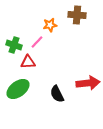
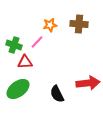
brown cross: moved 2 px right, 9 px down
red triangle: moved 3 px left
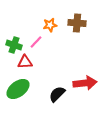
brown cross: moved 2 px left, 1 px up
pink line: moved 1 px left
red arrow: moved 3 px left
black semicircle: rotated 72 degrees clockwise
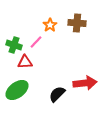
orange star: rotated 24 degrees counterclockwise
green ellipse: moved 1 px left, 1 px down
